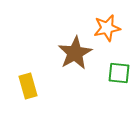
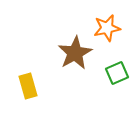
green square: moved 2 px left; rotated 30 degrees counterclockwise
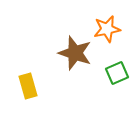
orange star: moved 1 px down
brown star: rotated 24 degrees counterclockwise
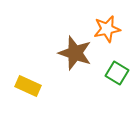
green square: rotated 35 degrees counterclockwise
yellow rectangle: rotated 50 degrees counterclockwise
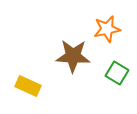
brown star: moved 2 px left, 3 px down; rotated 16 degrees counterclockwise
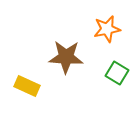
brown star: moved 7 px left, 1 px down
yellow rectangle: moved 1 px left
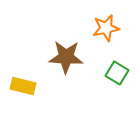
orange star: moved 1 px left, 1 px up
yellow rectangle: moved 4 px left; rotated 10 degrees counterclockwise
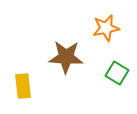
yellow rectangle: rotated 70 degrees clockwise
